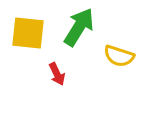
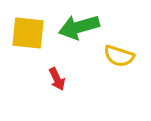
green arrow: rotated 138 degrees counterclockwise
red arrow: moved 5 px down
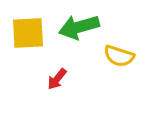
yellow square: rotated 9 degrees counterclockwise
red arrow: rotated 65 degrees clockwise
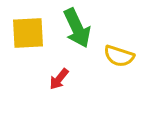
green arrow: moved 2 px left, 1 px down; rotated 99 degrees counterclockwise
red arrow: moved 2 px right
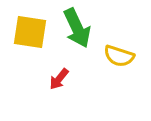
yellow square: moved 2 px right, 1 px up; rotated 12 degrees clockwise
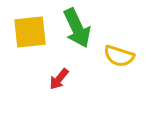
yellow square: rotated 15 degrees counterclockwise
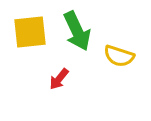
green arrow: moved 3 px down
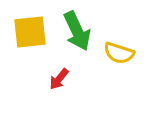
yellow semicircle: moved 3 px up
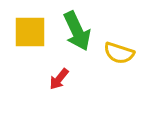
yellow square: rotated 6 degrees clockwise
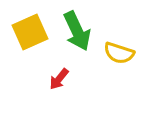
yellow square: rotated 24 degrees counterclockwise
